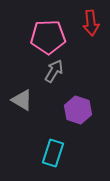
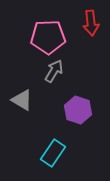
cyan rectangle: rotated 16 degrees clockwise
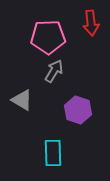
cyan rectangle: rotated 36 degrees counterclockwise
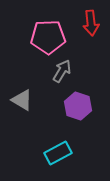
gray arrow: moved 8 px right
purple hexagon: moved 4 px up
cyan rectangle: moved 5 px right; rotated 64 degrees clockwise
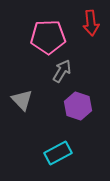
gray triangle: rotated 15 degrees clockwise
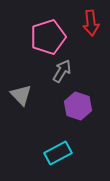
pink pentagon: rotated 16 degrees counterclockwise
gray triangle: moved 1 px left, 5 px up
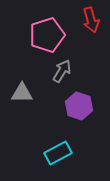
red arrow: moved 3 px up; rotated 10 degrees counterclockwise
pink pentagon: moved 1 px left, 2 px up
gray triangle: moved 1 px right, 2 px up; rotated 45 degrees counterclockwise
purple hexagon: moved 1 px right
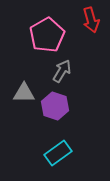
pink pentagon: rotated 12 degrees counterclockwise
gray triangle: moved 2 px right
purple hexagon: moved 24 px left
cyan rectangle: rotated 8 degrees counterclockwise
